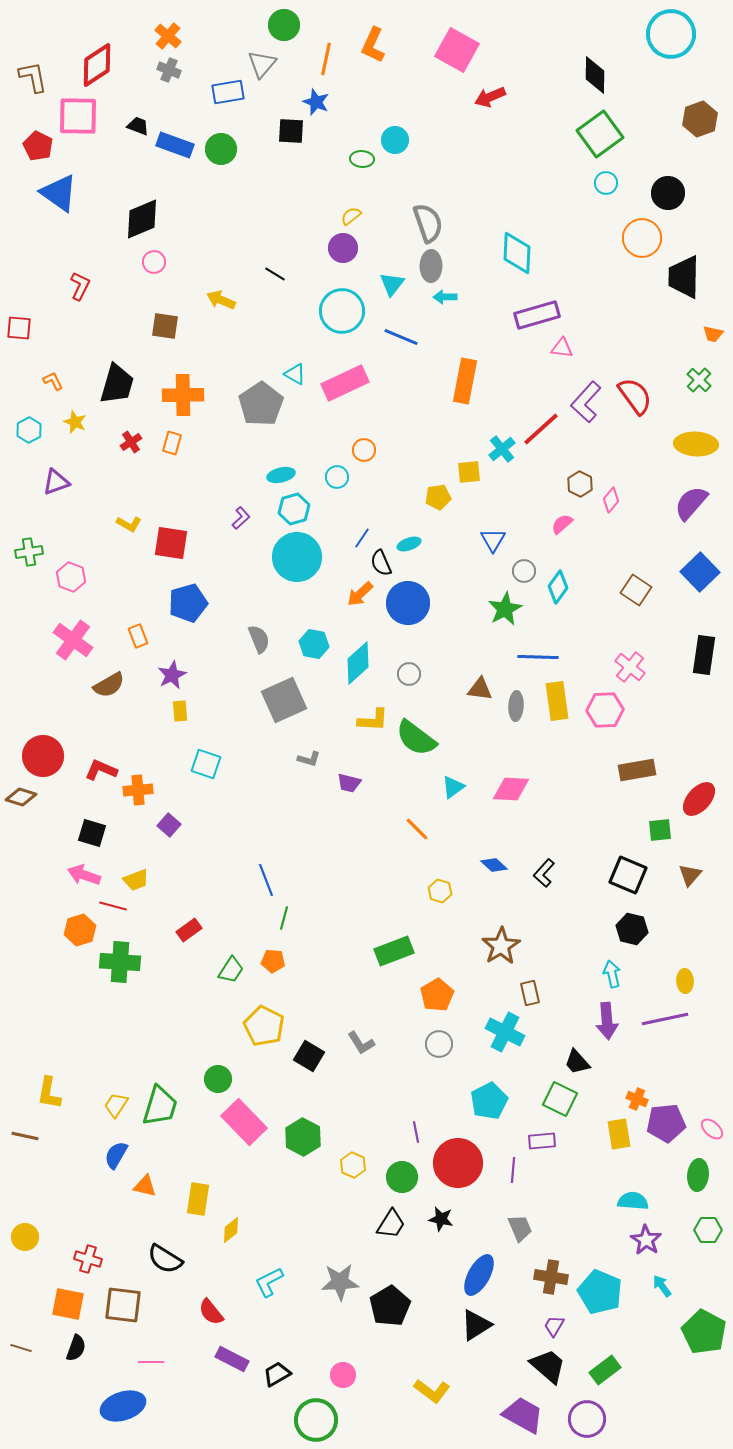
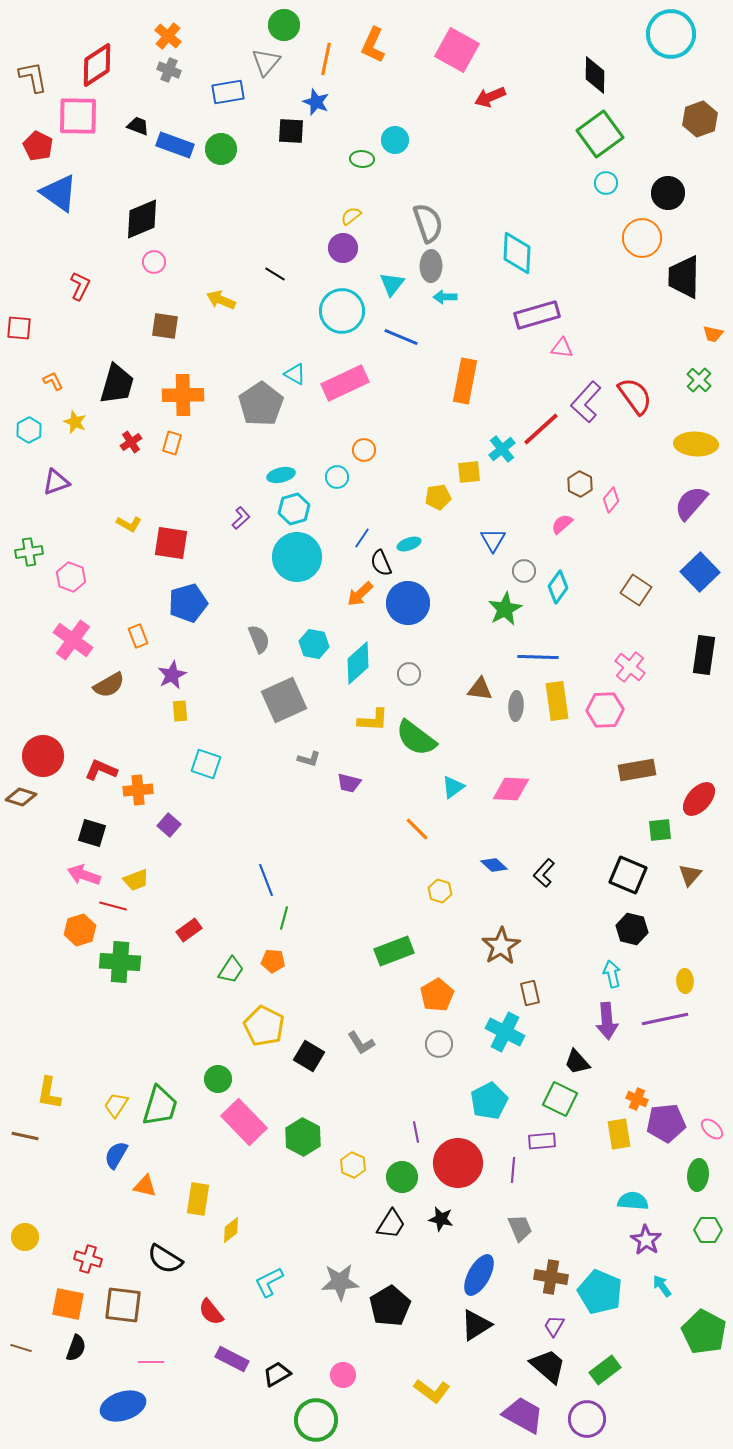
gray triangle at (262, 64): moved 4 px right, 2 px up
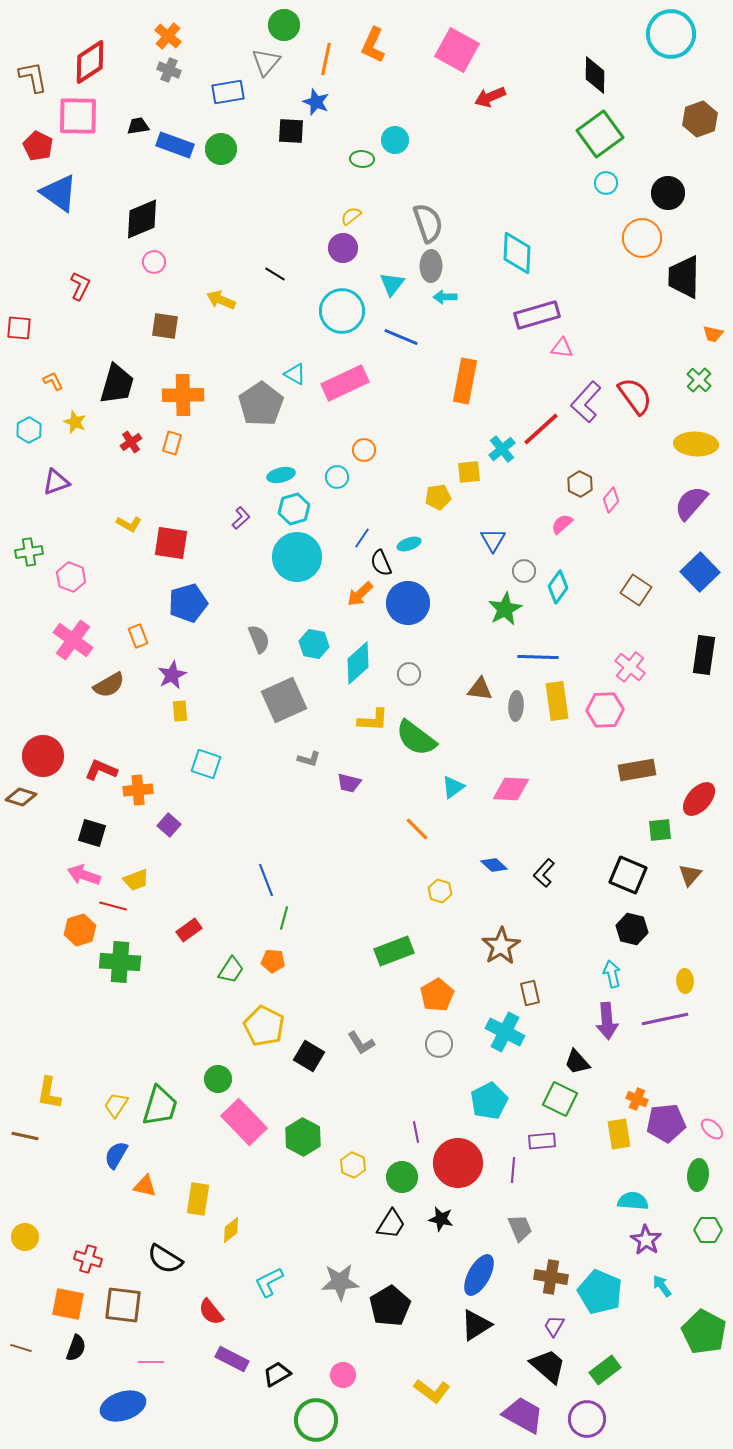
red diamond at (97, 65): moved 7 px left, 3 px up
black trapezoid at (138, 126): rotated 30 degrees counterclockwise
